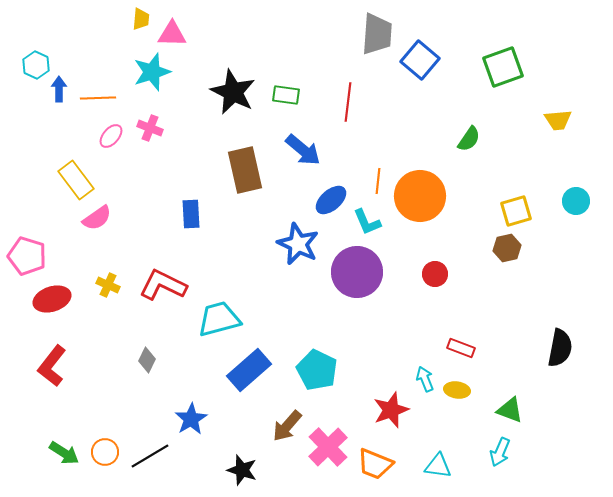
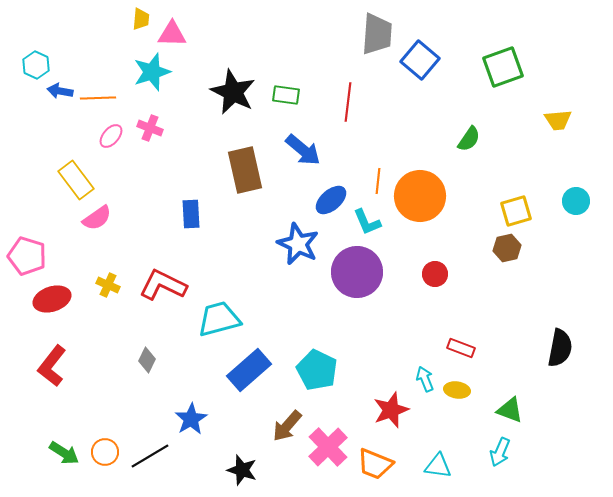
blue arrow at (59, 89): moved 1 px right, 2 px down; rotated 80 degrees counterclockwise
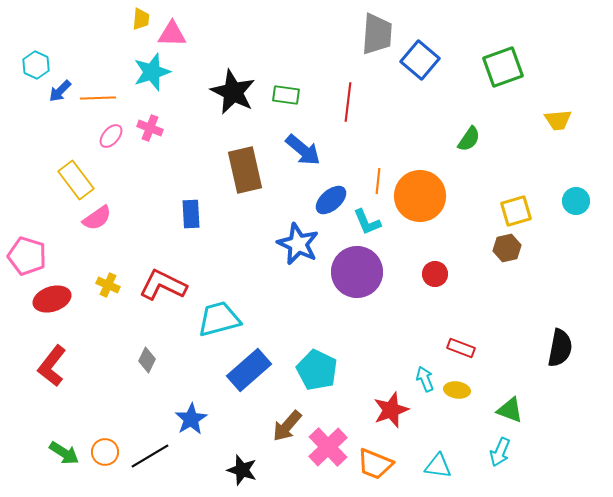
blue arrow at (60, 91): rotated 55 degrees counterclockwise
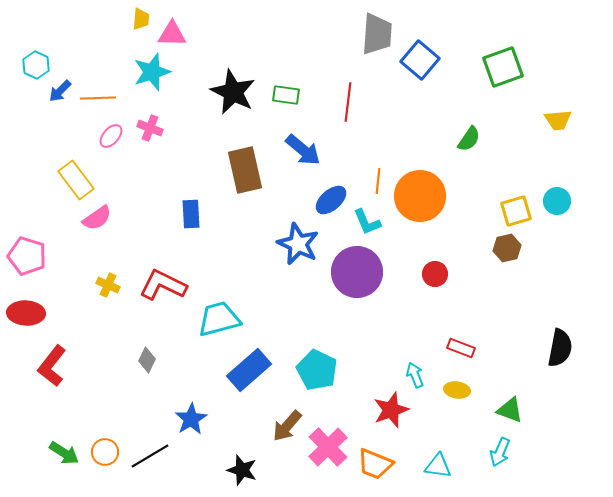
cyan circle at (576, 201): moved 19 px left
red ellipse at (52, 299): moved 26 px left, 14 px down; rotated 21 degrees clockwise
cyan arrow at (425, 379): moved 10 px left, 4 px up
